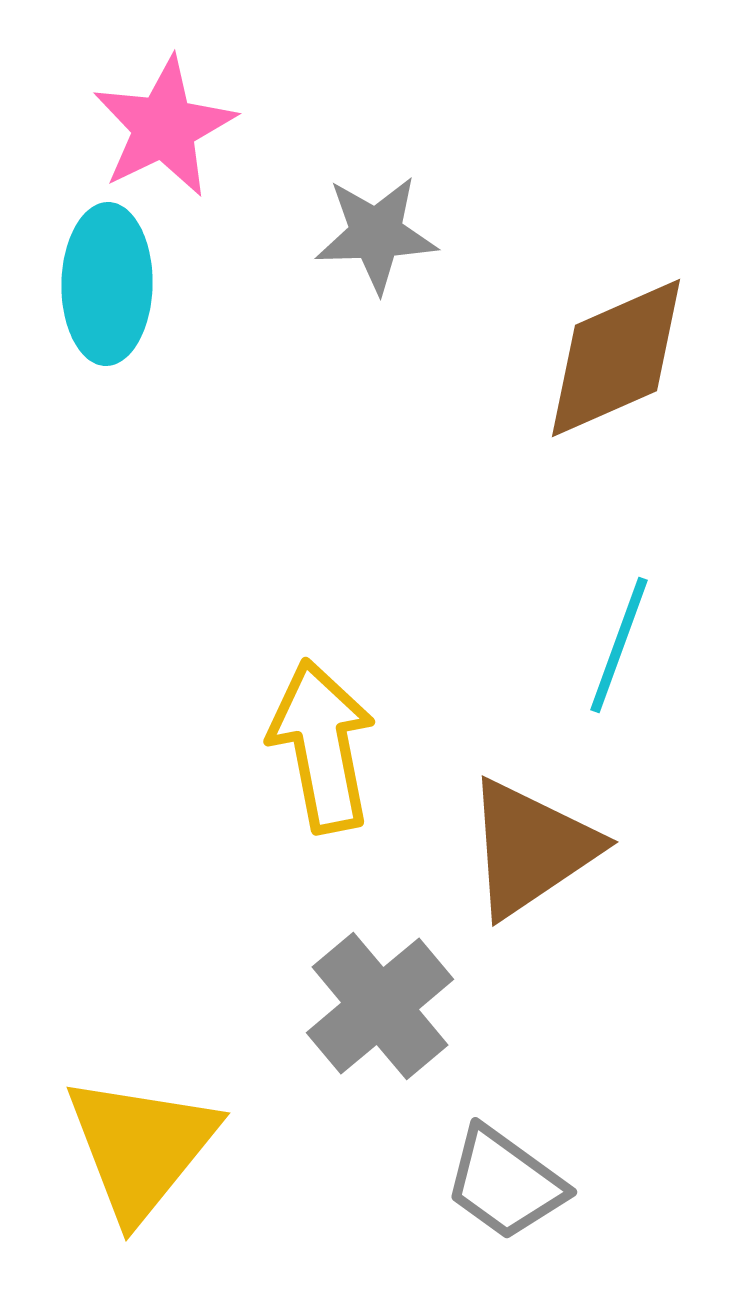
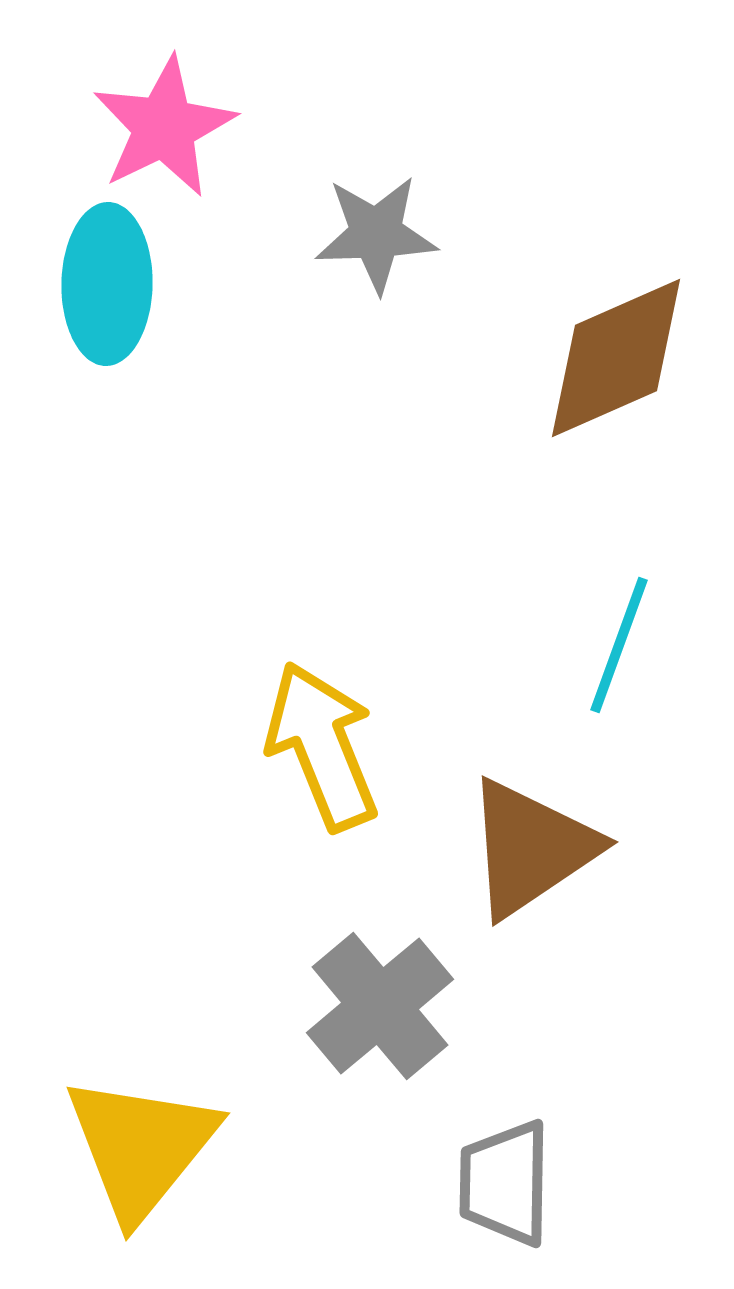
yellow arrow: rotated 11 degrees counterclockwise
gray trapezoid: rotated 55 degrees clockwise
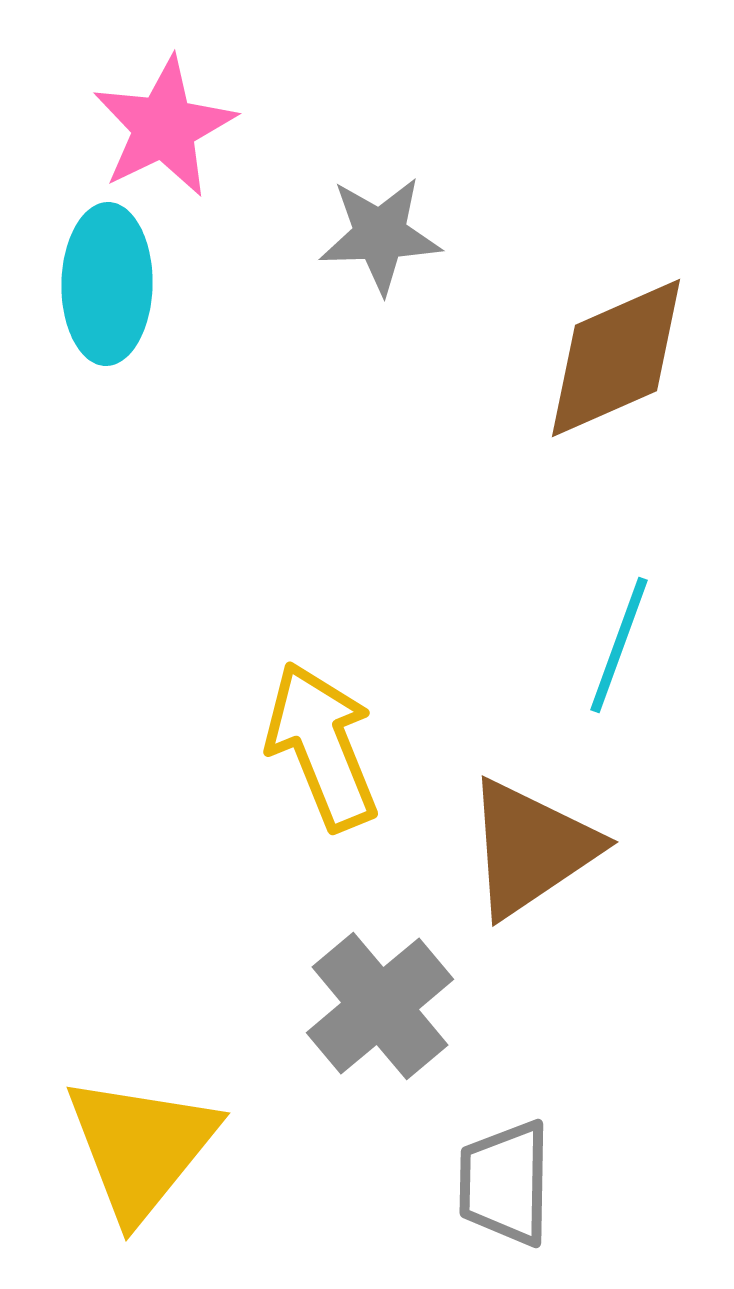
gray star: moved 4 px right, 1 px down
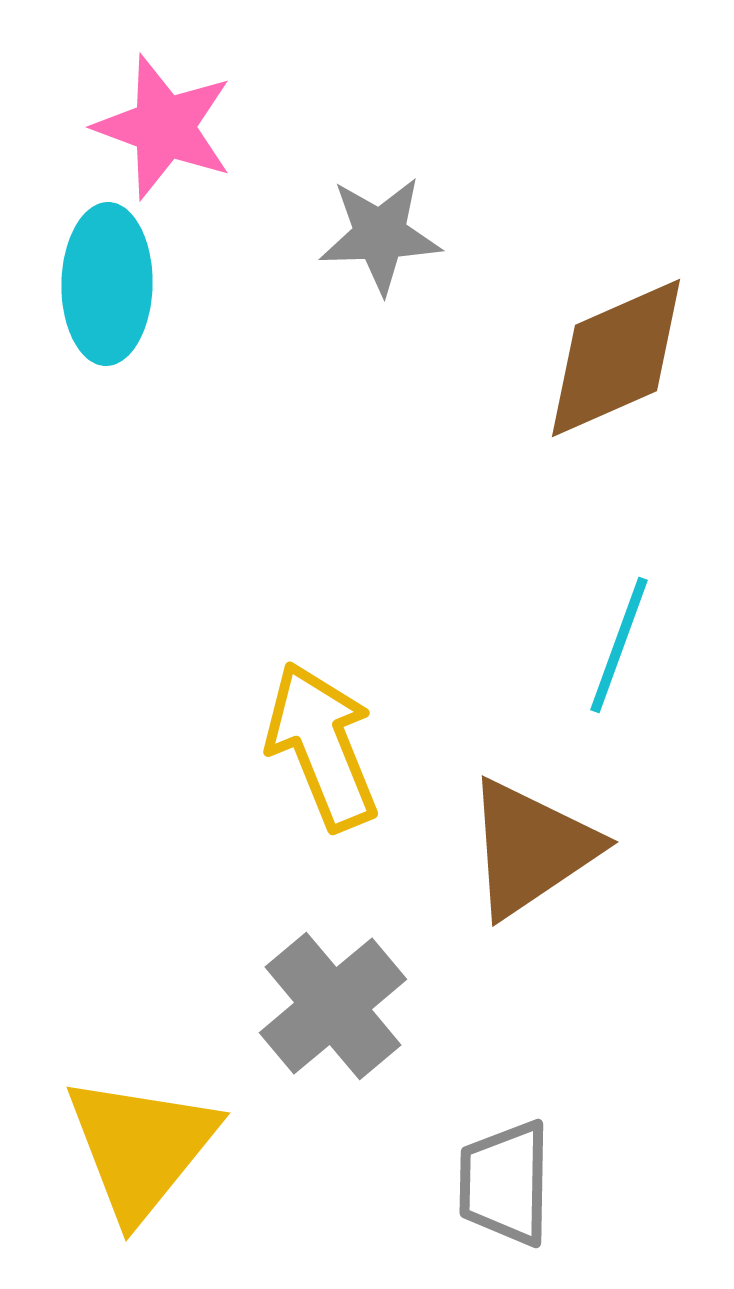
pink star: rotated 26 degrees counterclockwise
gray cross: moved 47 px left
